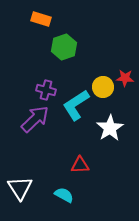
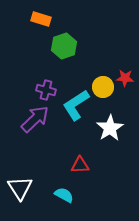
green hexagon: moved 1 px up
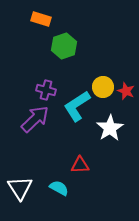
red star: moved 1 px right, 13 px down; rotated 18 degrees clockwise
cyan L-shape: moved 1 px right, 1 px down
cyan semicircle: moved 5 px left, 7 px up
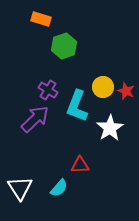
purple cross: moved 2 px right; rotated 18 degrees clockwise
cyan L-shape: rotated 36 degrees counterclockwise
cyan semicircle: rotated 102 degrees clockwise
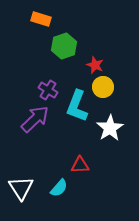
red star: moved 31 px left, 26 px up
white triangle: moved 1 px right
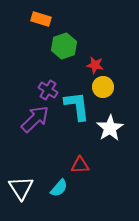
red star: rotated 12 degrees counterclockwise
cyan L-shape: rotated 152 degrees clockwise
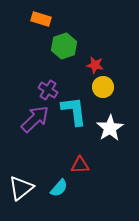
cyan L-shape: moved 3 px left, 5 px down
white triangle: rotated 24 degrees clockwise
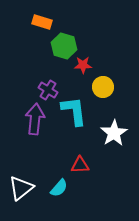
orange rectangle: moved 1 px right, 3 px down
green hexagon: rotated 25 degrees counterclockwise
red star: moved 12 px left; rotated 12 degrees counterclockwise
purple arrow: rotated 40 degrees counterclockwise
white star: moved 4 px right, 5 px down
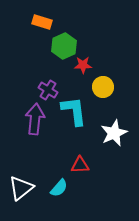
green hexagon: rotated 20 degrees clockwise
white star: rotated 8 degrees clockwise
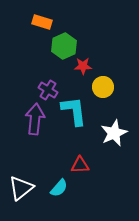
red star: moved 1 px down
